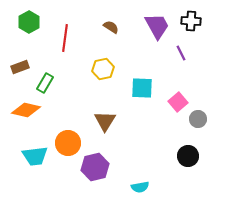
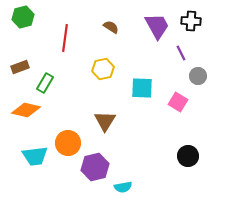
green hexagon: moved 6 px left, 5 px up; rotated 15 degrees clockwise
pink square: rotated 18 degrees counterclockwise
gray circle: moved 43 px up
cyan semicircle: moved 17 px left
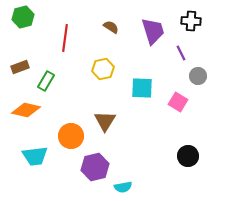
purple trapezoid: moved 4 px left, 5 px down; rotated 12 degrees clockwise
green rectangle: moved 1 px right, 2 px up
orange circle: moved 3 px right, 7 px up
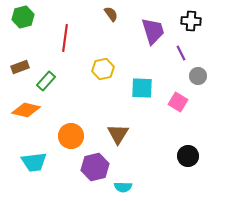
brown semicircle: moved 13 px up; rotated 21 degrees clockwise
green rectangle: rotated 12 degrees clockwise
brown triangle: moved 13 px right, 13 px down
cyan trapezoid: moved 1 px left, 6 px down
cyan semicircle: rotated 12 degrees clockwise
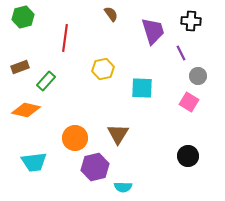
pink square: moved 11 px right
orange circle: moved 4 px right, 2 px down
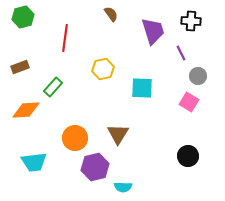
green rectangle: moved 7 px right, 6 px down
orange diamond: rotated 16 degrees counterclockwise
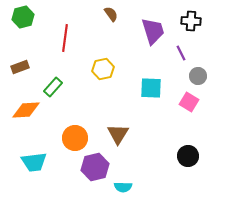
cyan square: moved 9 px right
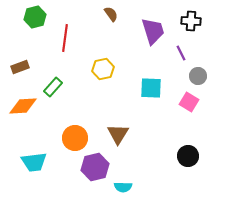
green hexagon: moved 12 px right
orange diamond: moved 3 px left, 4 px up
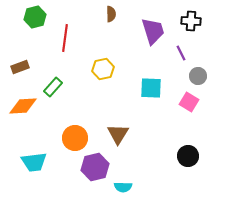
brown semicircle: rotated 35 degrees clockwise
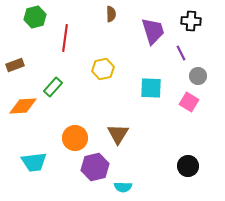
brown rectangle: moved 5 px left, 2 px up
black circle: moved 10 px down
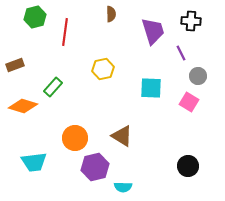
red line: moved 6 px up
orange diamond: rotated 20 degrees clockwise
brown triangle: moved 4 px right, 2 px down; rotated 30 degrees counterclockwise
